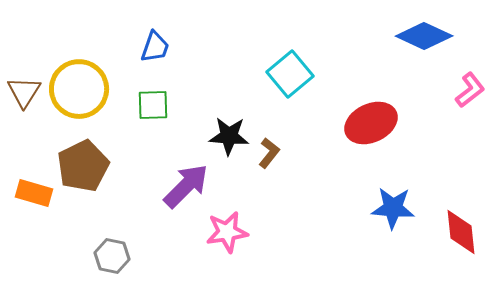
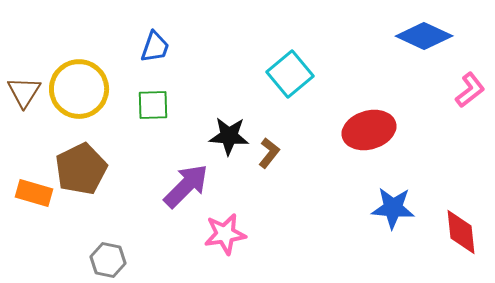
red ellipse: moved 2 px left, 7 px down; rotated 9 degrees clockwise
brown pentagon: moved 2 px left, 3 px down
pink star: moved 2 px left, 2 px down
gray hexagon: moved 4 px left, 4 px down
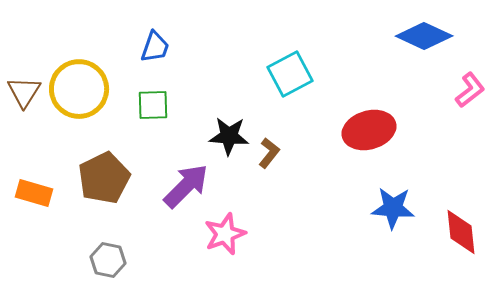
cyan square: rotated 12 degrees clockwise
brown pentagon: moved 23 px right, 9 px down
pink star: rotated 12 degrees counterclockwise
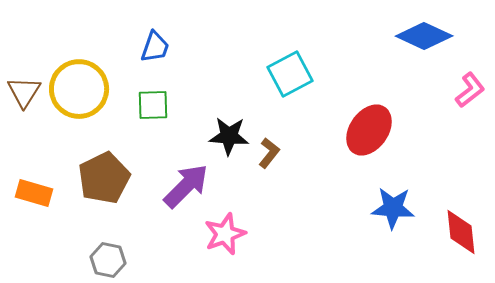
red ellipse: rotated 39 degrees counterclockwise
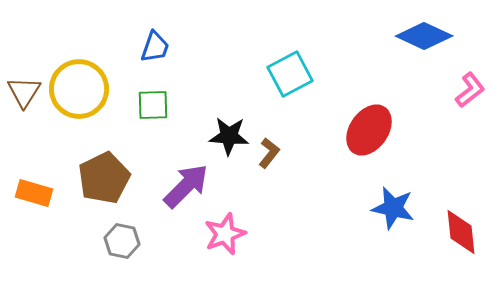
blue star: rotated 9 degrees clockwise
gray hexagon: moved 14 px right, 19 px up
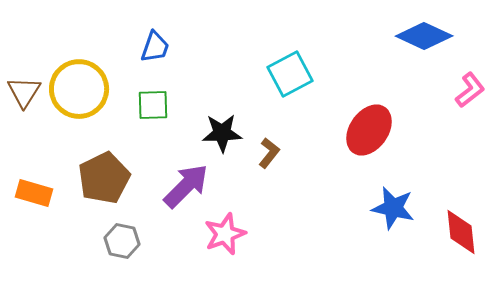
black star: moved 7 px left, 3 px up; rotated 6 degrees counterclockwise
